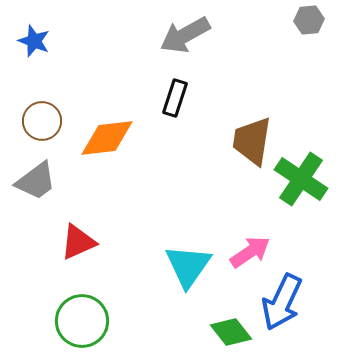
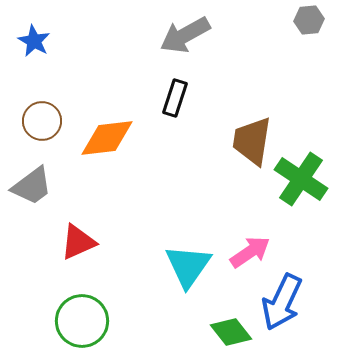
blue star: rotated 8 degrees clockwise
gray trapezoid: moved 4 px left, 5 px down
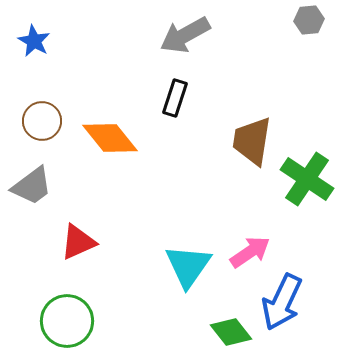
orange diamond: moved 3 px right; rotated 58 degrees clockwise
green cross: moved 6 px right
green circle: moved 15 px left
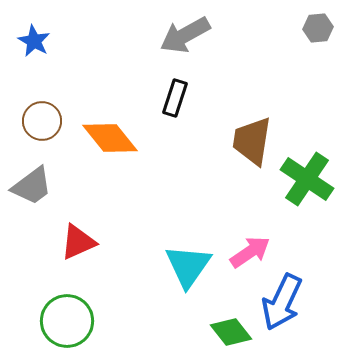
gray hexagon: moved 9 px right, 8 px down
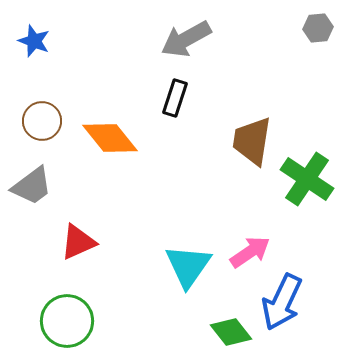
gray arrow: moved 1 px right, 4 px down
blue star: rotated 8 degrees counterclockwise
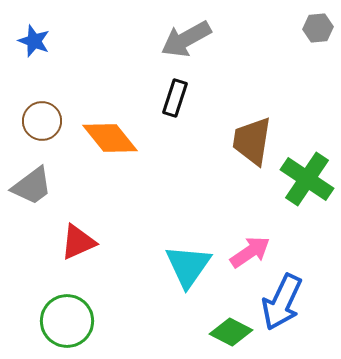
green diamond: rotated 24 degrees counterclockwise
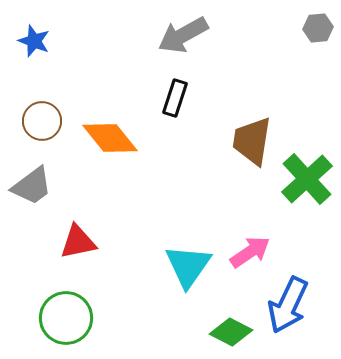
gray arrow: moved 3 px left, 4 px up
green cross: rotated 14 degrees clockwise
red triangle: rotated 12 degrees clockwise
blue arrow: moved 6 px right, 3 px down
green circle: moved 1 px left, 3 px up
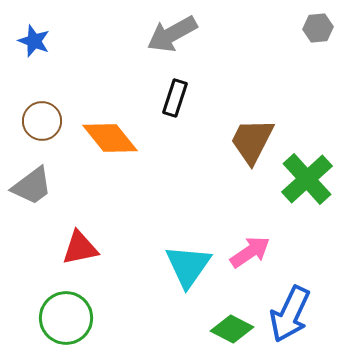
gray arrow: moved 11 px left, 1 px up
brown trapezoid: rotated 18 degrees clockwise
red triangle: moved 2 px right, 6 px down
blue arrow: moved 2 px right, 9 px down
green diamond: moved 1 px right, 3 px up
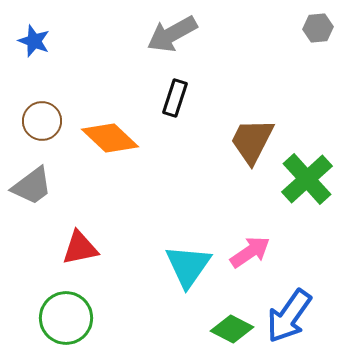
orange diamond: rotated 8 degrees counterclockwise
blue arrow: moved 1 px left, 2 px down; rotated 10 degrees clockwise
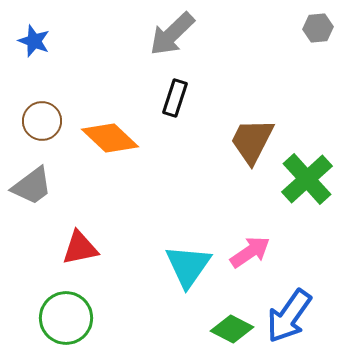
gray arrow: rotated 15 degrees counterclockwise
